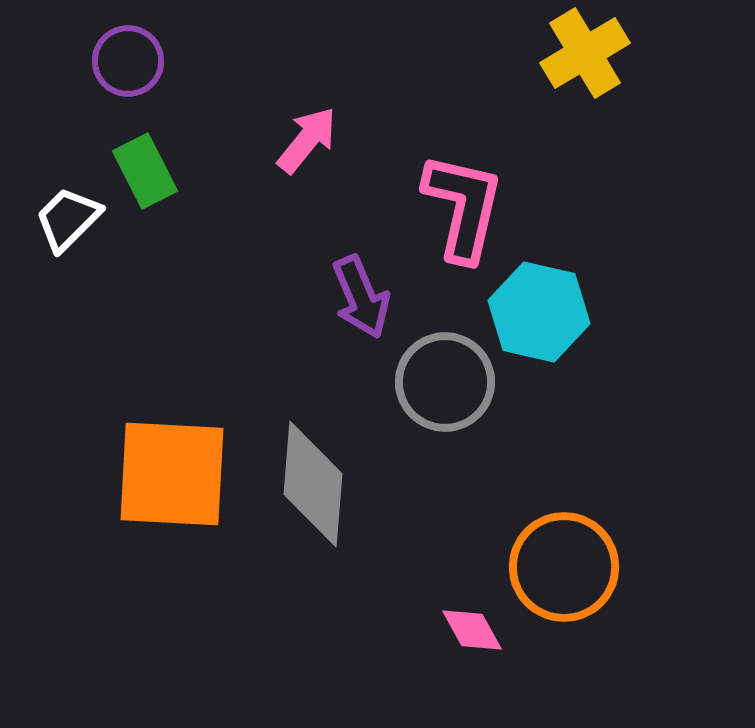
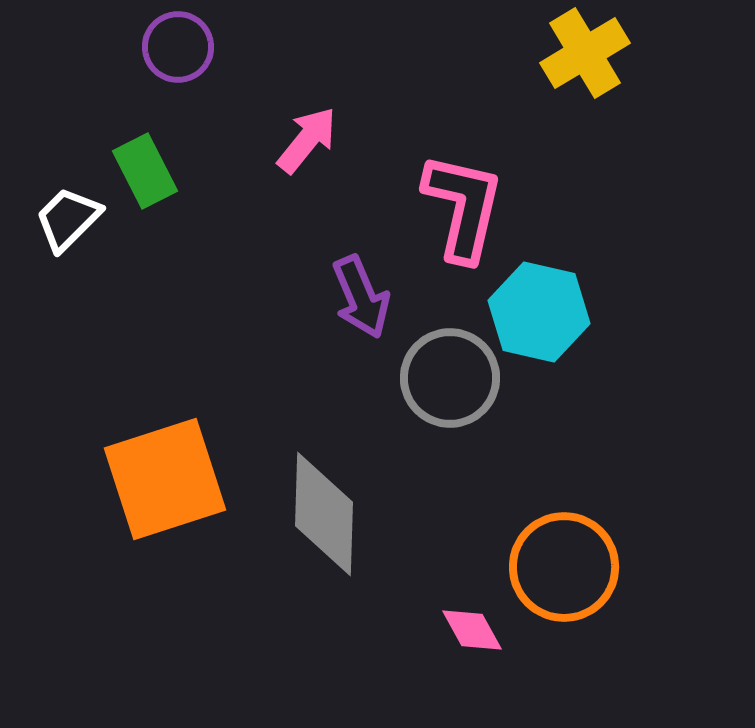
purple circle: moved 50 px right, 14 px up
gray circle: moved 5 px right, 4 px up
orange square: moved 7 px left, 5 px down; rotated 21 degrees counterclockwise
gray diamond: moved 11 px right, 30 px down; rotated 3 degrees counterclockwise
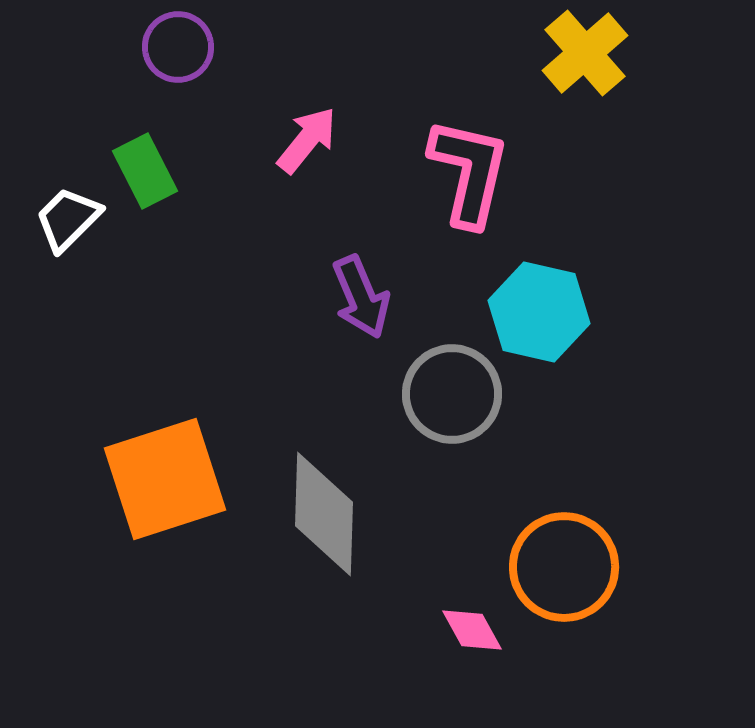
yellow cross: rotated 10 degrees counterclockwise
pink L-shape: moved 6 px right, 35 px up
gray circle: moved 2 px right, 16 px down
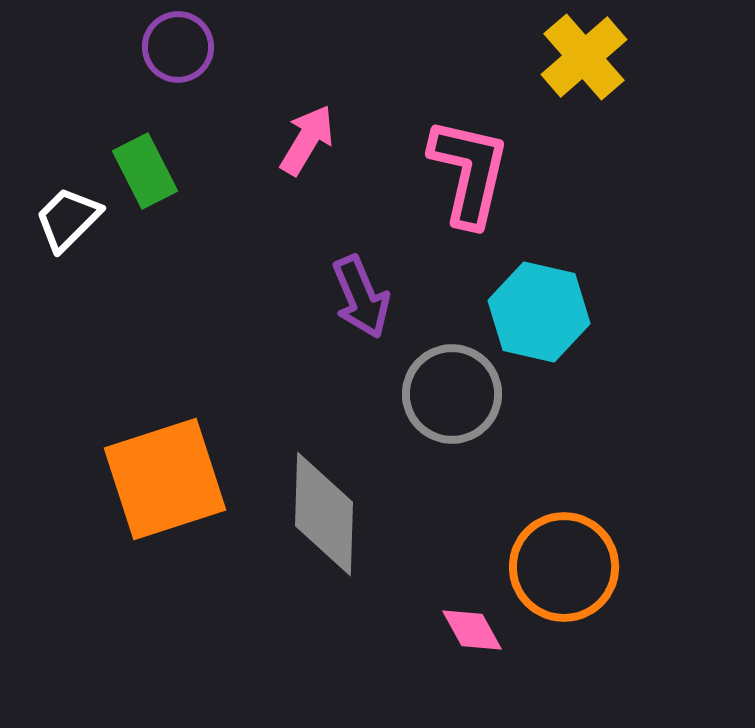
yellow cross: moved 1 px left, 4 px down
pink arrow: rotated 8 degrees counterclockwise
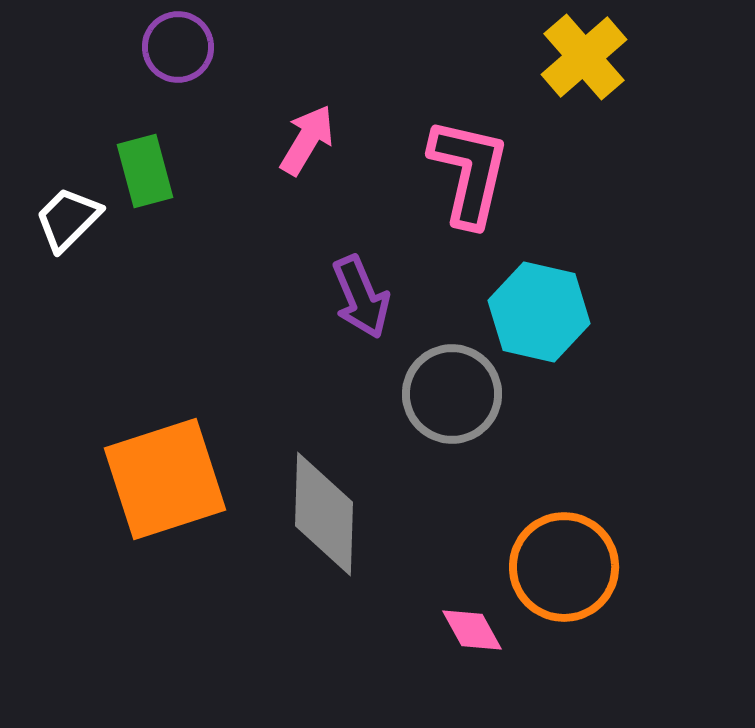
green rectangle: rotated 12 degrees clockwise
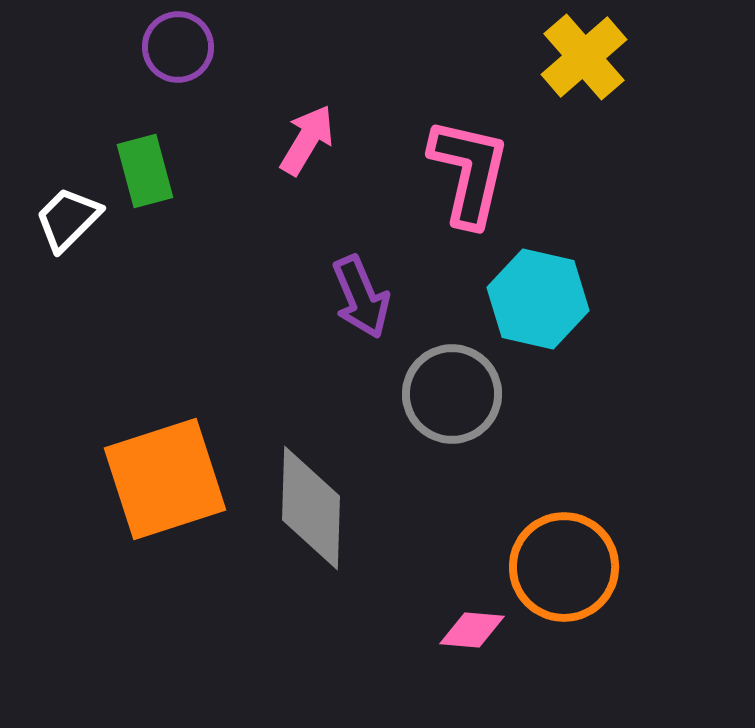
cyan hexagon: moved 1 px left, 13 px up
gray diamond: moved 13 px left, 6 px up
pink diamond: rotated 56 degrees counterclockwise
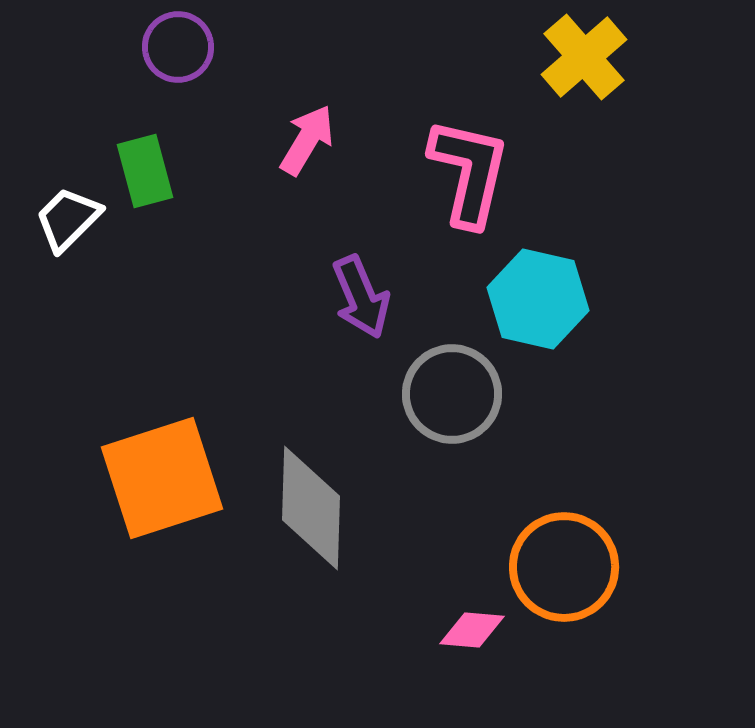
orange square: moved 3 px left, 1 px up
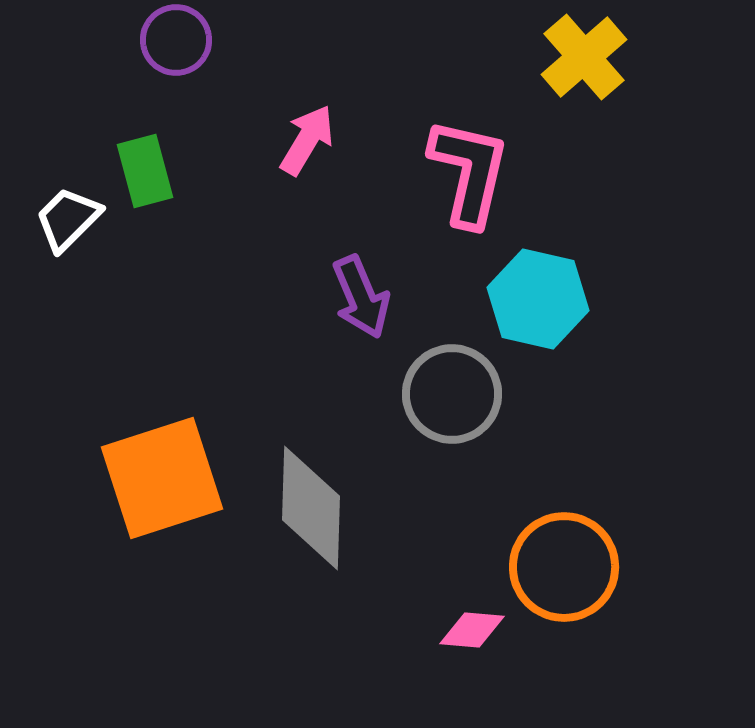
purple circle: moved 2 px left, 7 px up
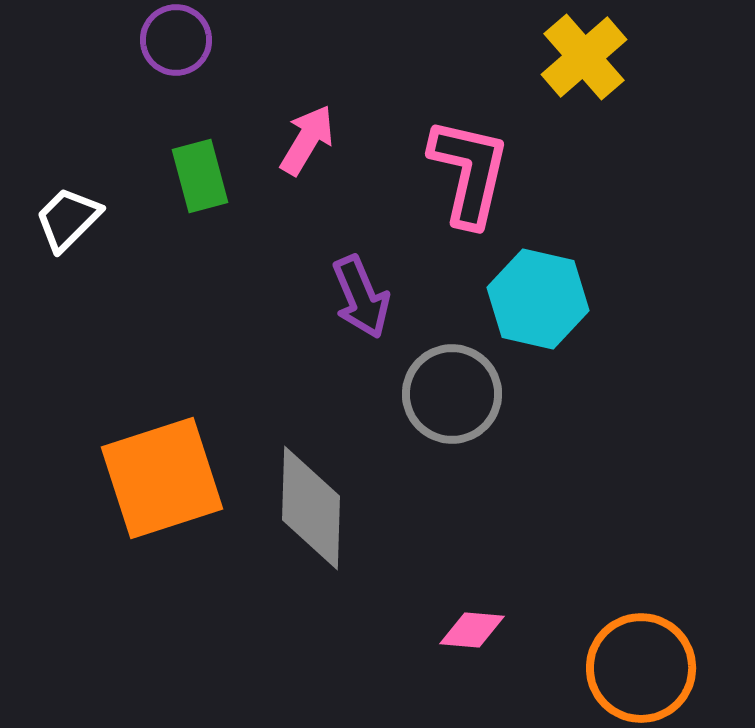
green rectangle: moved 55 px right, 5 px down
orange circle: moved 77 px right, 101 px down
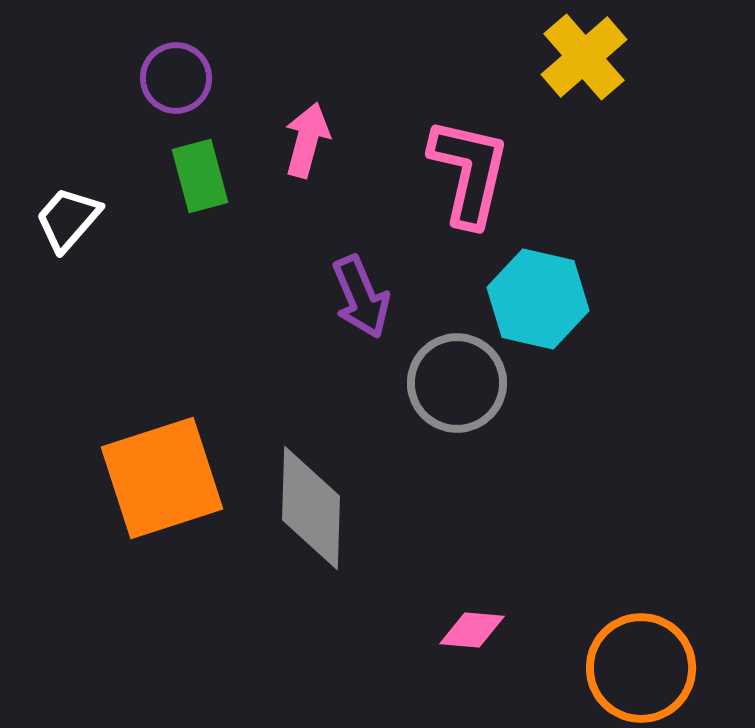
purple circle: moved 38 px down
pink arrow: rotated 16 degrees counterclockwise
white trapezoid: rotated 4 degrees counterclockwise
gray circle: moved 5 px right, 11 px up
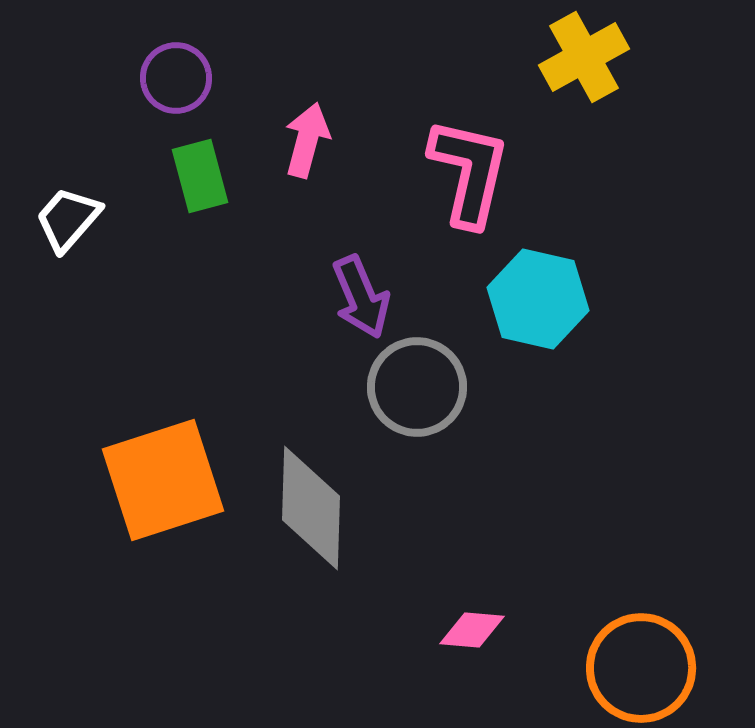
yellow cross: rotated 12 degrees clockwise
gray circle: moved 40 px left, 4 px down
orange square: moved 1 px right, 2 px down
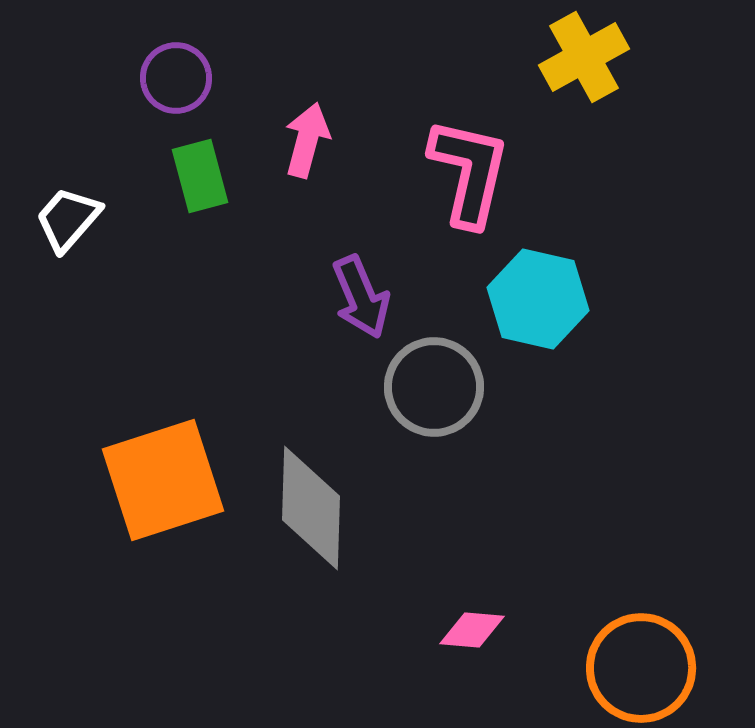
gray circle: moved 17 px right
